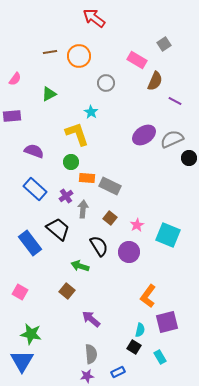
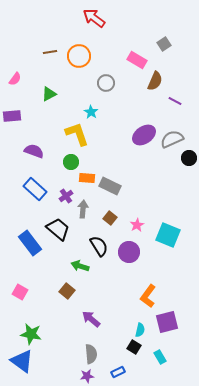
blue triangle at (22, 361): rotated 25 degrees counterclockwise
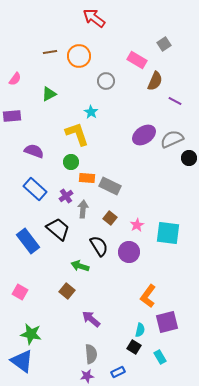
gray circle at (106, 83): moved 2 px up
cyan square at (168, 235): moved 2 px up; rotated 15 degrees counterclockwise
blue rectangle at (30, 243): moved 2 px left, 2 px up
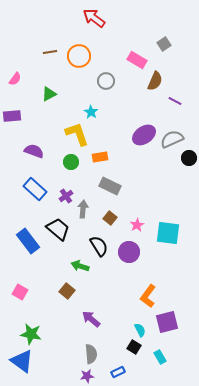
orange rectangle at (87, 178): moved 13 px right, 21 px up; rotated 14 degrees counterclockwise
cyan semicircle at (140, 330): rotated 40 degrees counterclockwise
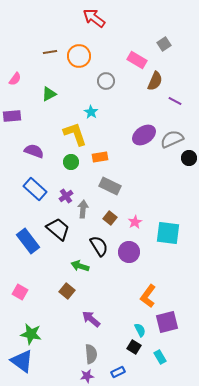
yellow L-shape at (77, 134): moved 2 px left
pink star at (137, 225): moved 2 px left, 3 px up
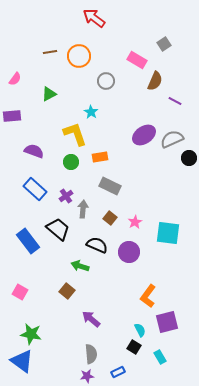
black semicircle at (99, 246): moved 2 px left, 1 px up; rotated 35 degrees counterclockwise
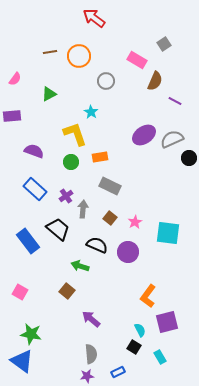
purple circle at (129, 252): moved 1 px left
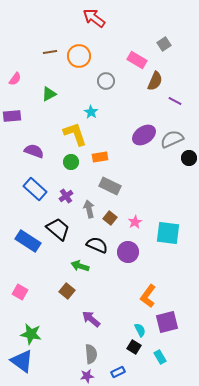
gray arrow at (83, 209): moved 6 px right; rotated 18 degrees counterclockwise
blue rectangle at (28, 241): rotated 20 degrees counterclockwise
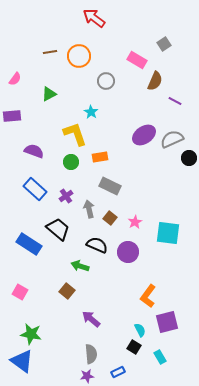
blue rectangle at (28, 241): moved 1 px right, 3 px down
